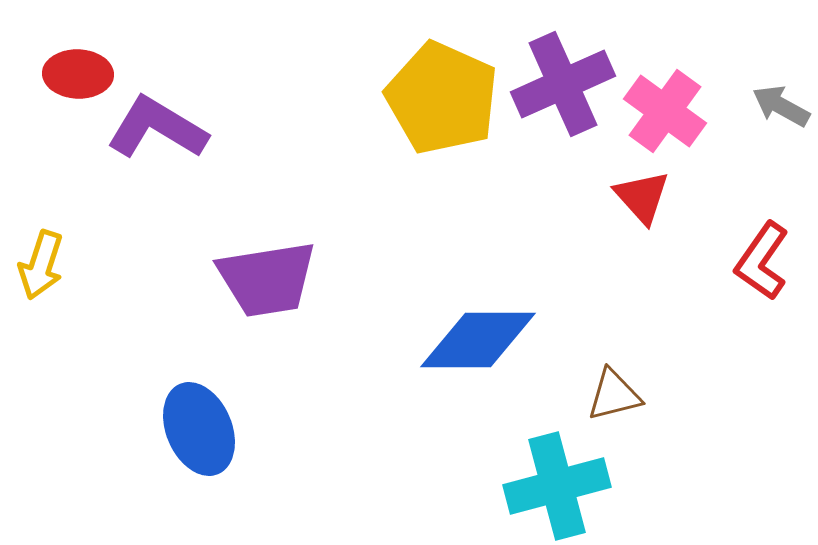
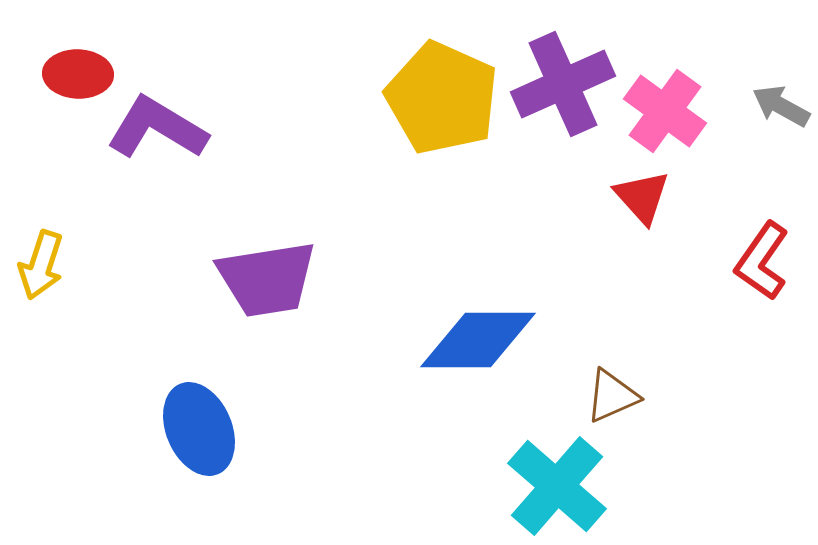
brown triangle: moved 2 px left, 1 px down; rotated 10 degrees counterclockwise
cyan cross: rotated 34 degrees counterclockwise
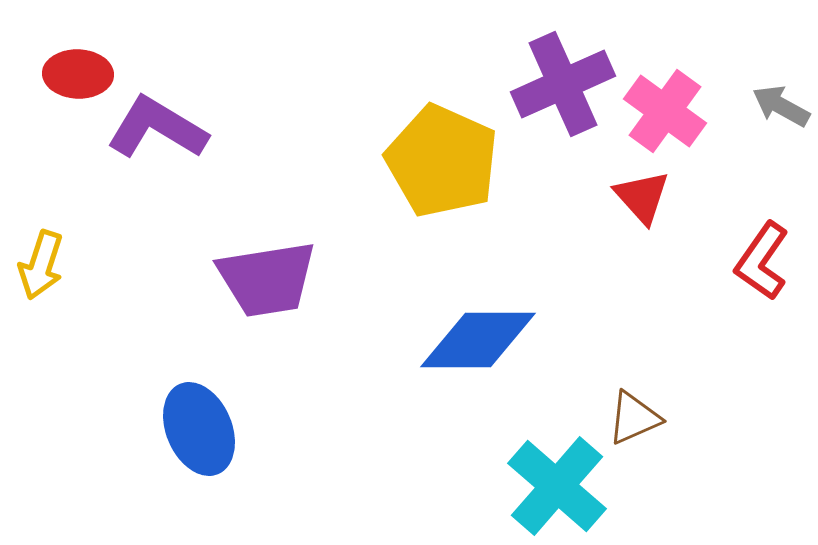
yellow pentagon: moved 63 px down
brown triangle: moved 22 px right, 22 px down
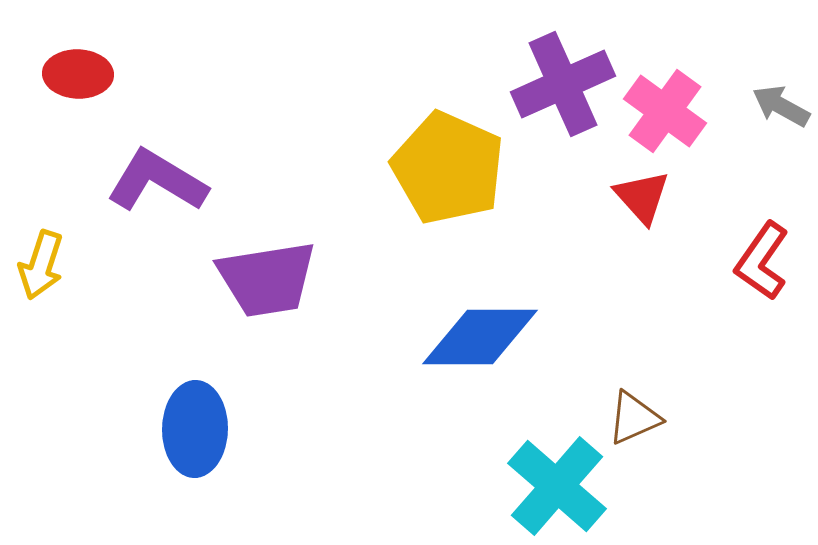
purple L-shape: moved 53 px down
yellow pentagon: moved 6 px right, 7 px down
blue diamond: moved 2 px right, 3 px up
blue ellipse: moved 4 px left; rotated 24 degrees clockwise
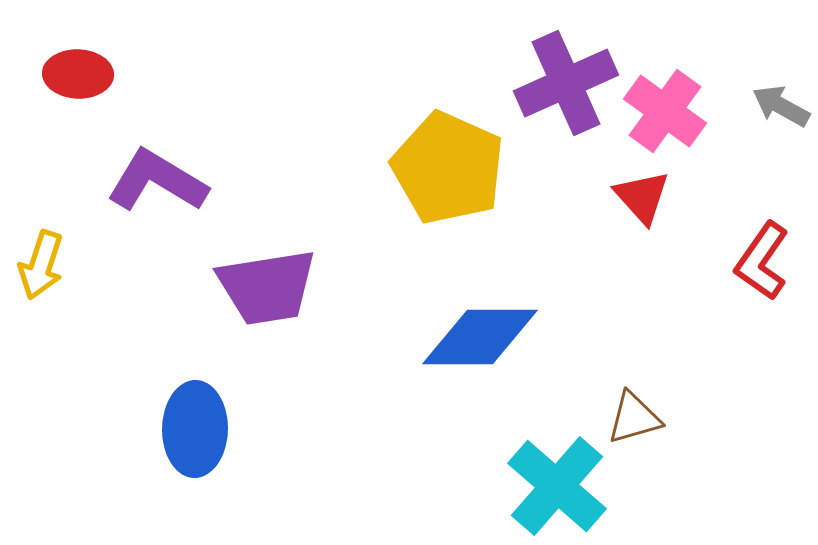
purple cross: moved 3 px right, 1 px up
purple trapezoid: moved 8 px down
brown triangle: rotated 8 degrees clockwise
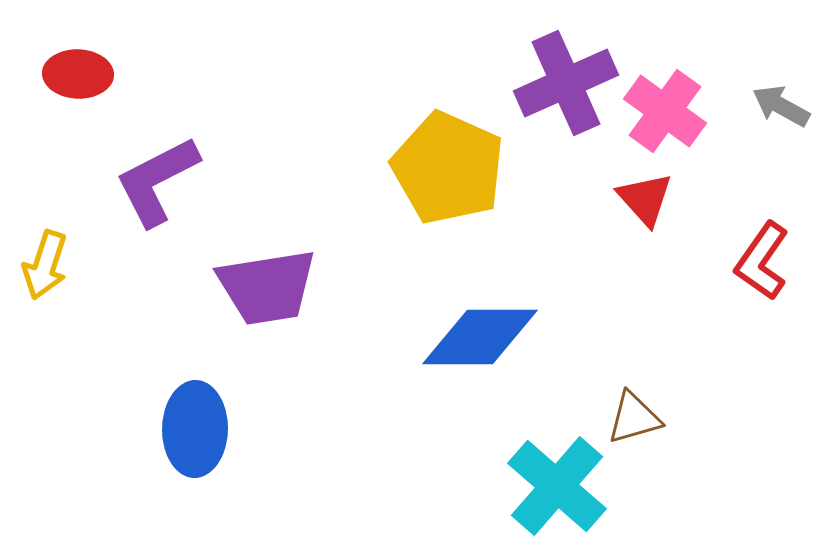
purple L-shape: rotated 58 degrees counterclockwise
red triangle: moved 3 px right, 2 px down
yellow arrow: moved 4 px right
